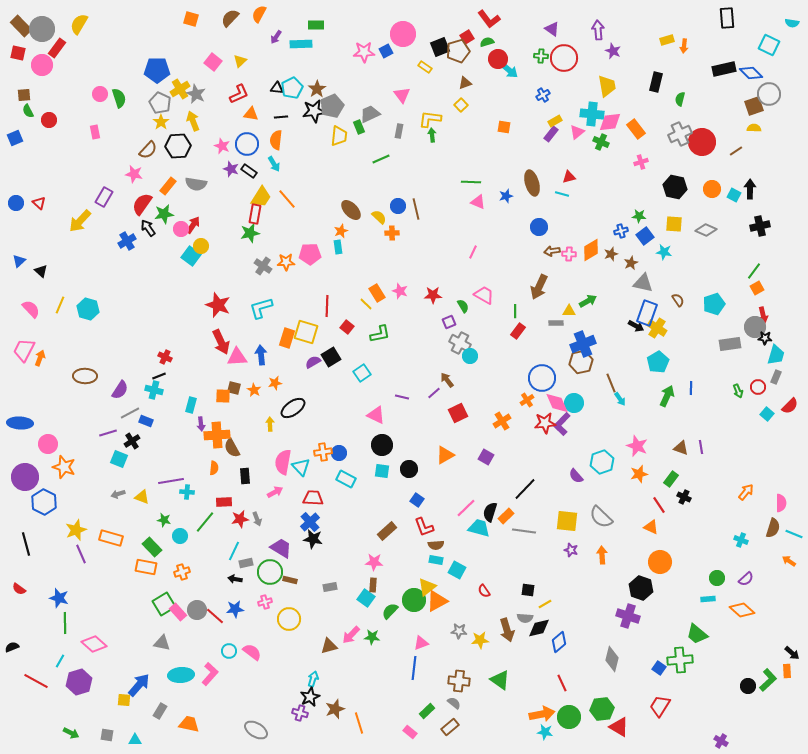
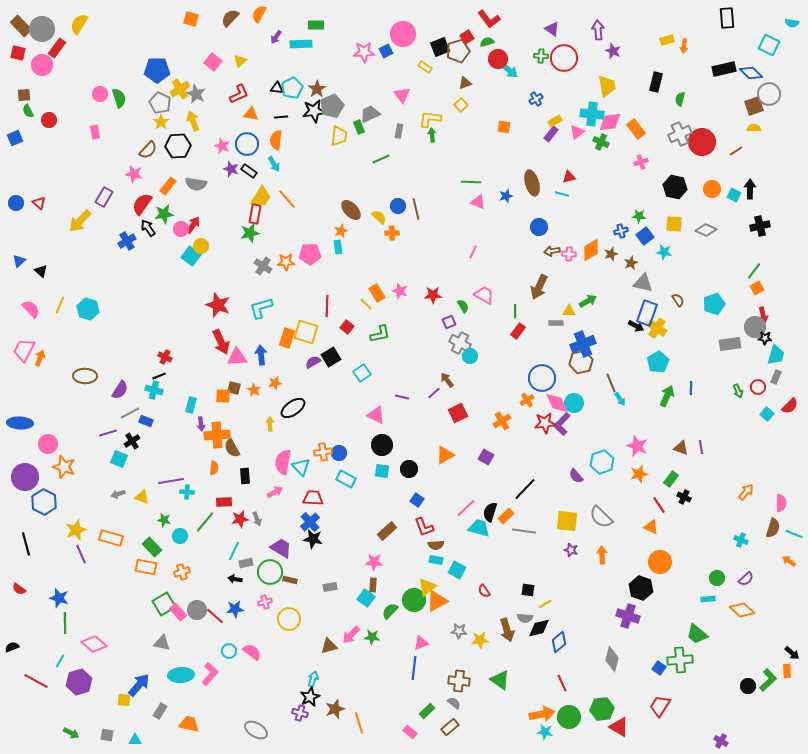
blue cross at (543, 95): moved 7 px left, 4 px down
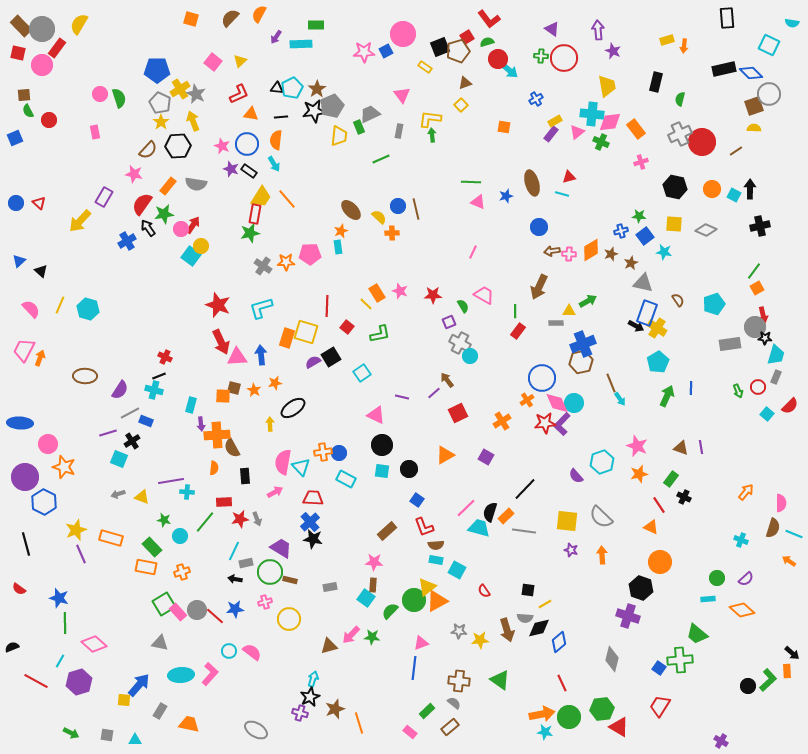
gray triangle at (162, 643): moved 2 px left
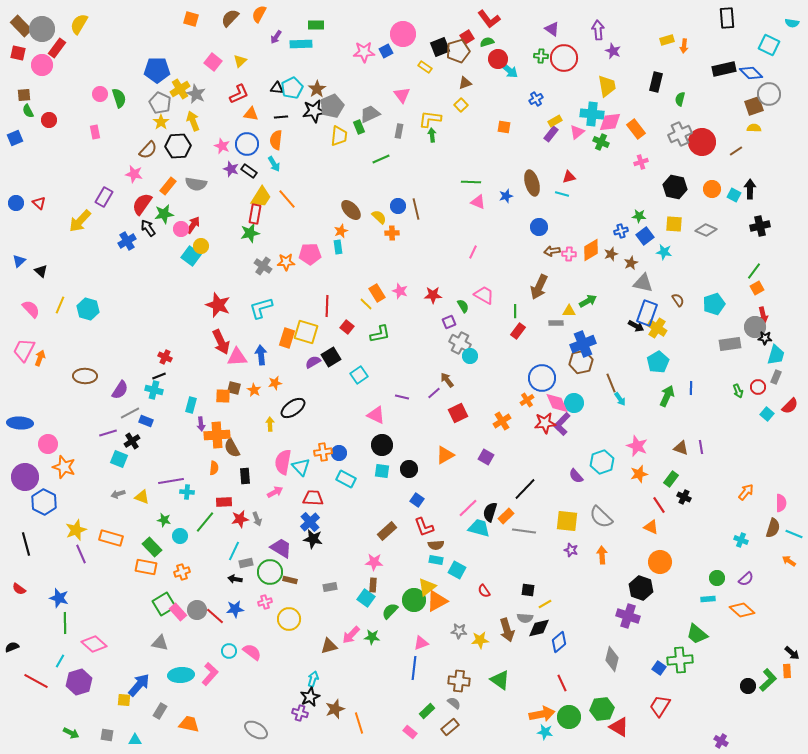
cyan square at (362, 373): moved 3 px left, 2 px down
pink line at (466, 508): moved 2 px right
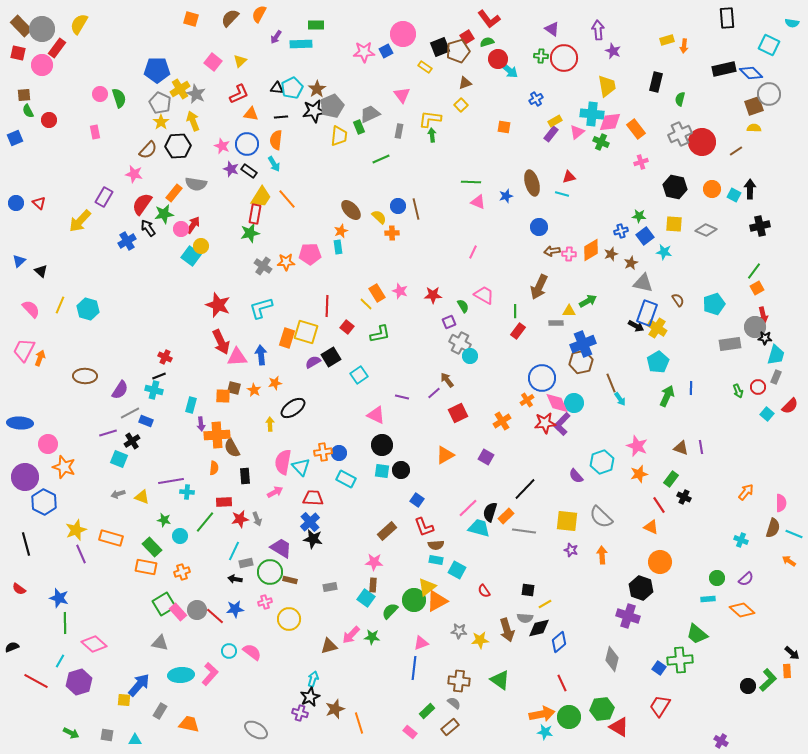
orange rectangle at (168, 186): moved 6 px right, 7 px down
black circle at (409, 469): moved 8 px left, 1 px down
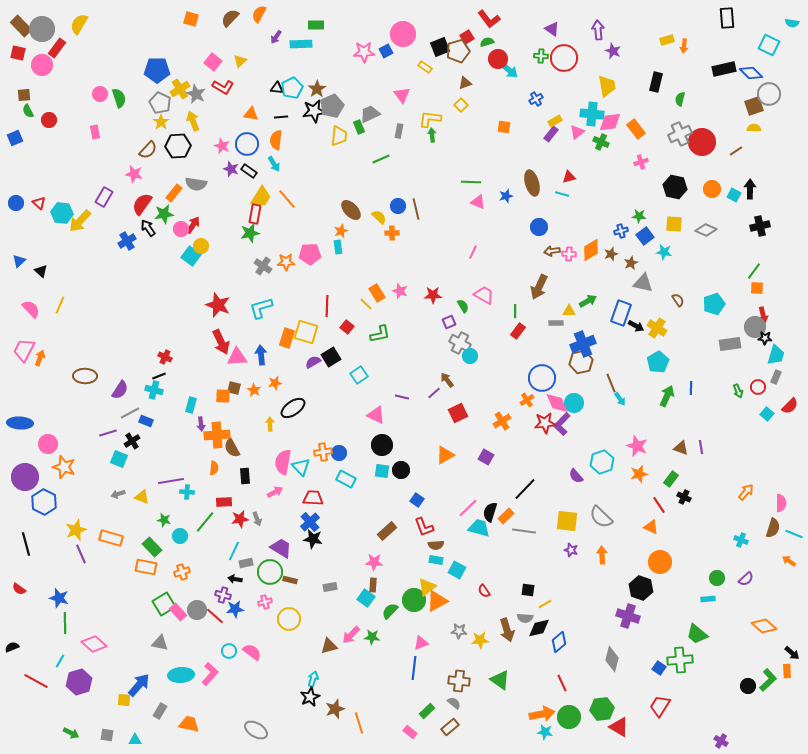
red L-shape at (239, 94): moved 16 px left, 7 px up; rotated 55 degrees clockwise
orange square at (757, 288): rotated 32 degrees clockwise
cyan hexagon at (88, 309): moved 26 px left, 96 px up; rotated 10 degrees counterclockwise
blue rectangle at (647, 313): moved 26 px left
orange diamond at (742, 610): moved 22 px right, 16 px down
purple cross at (300, 713): moved 77 px left, 118 px up
